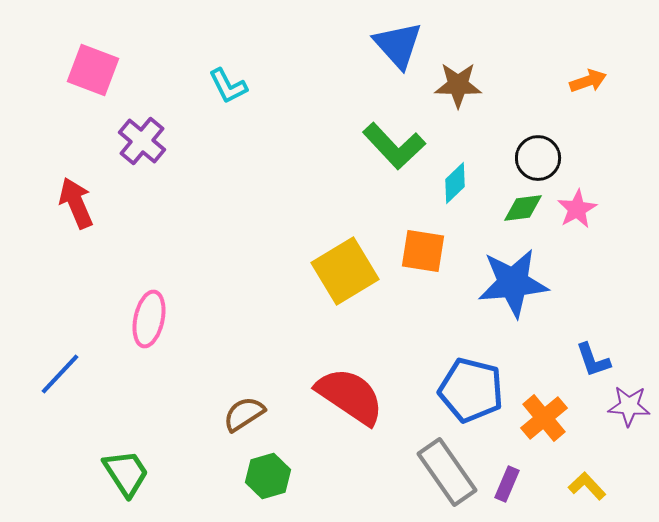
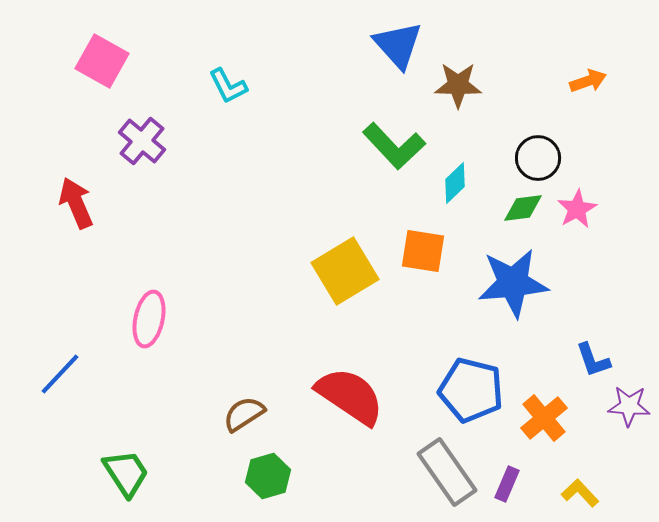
pink square: moved 9 px right, 9 px up; rotated 8 degrees clockwise
yellow L-shape: moved 7 px left, 7 px down
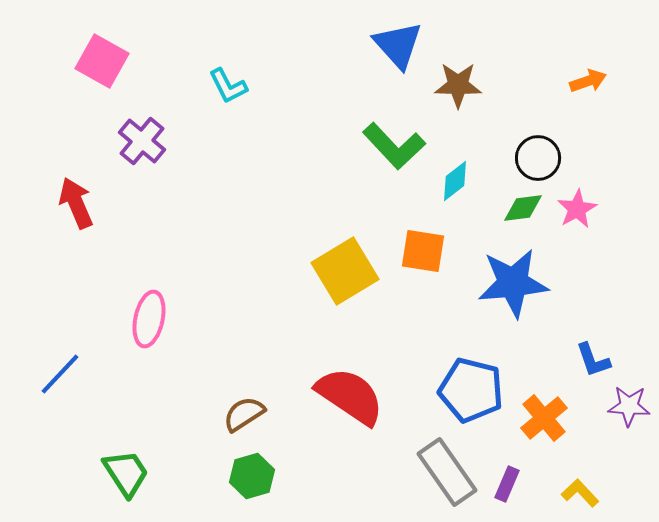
cyan diamond: moved 2 px up; rotated 6 degrees clockwise
green hexagon: moved 16 px left
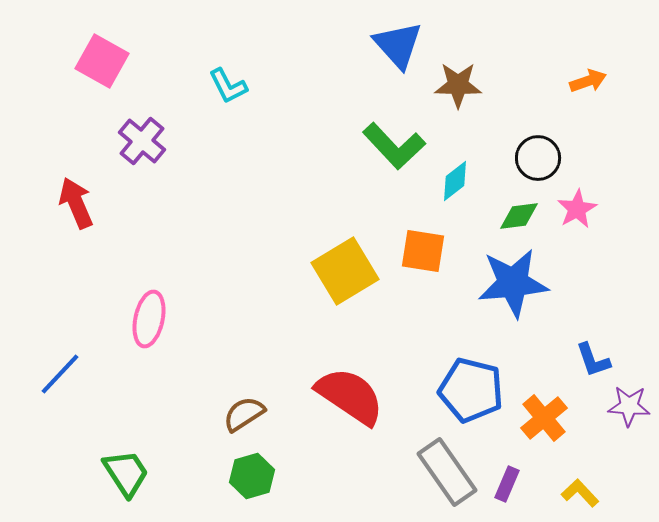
green diamond: moved 4 px left, 8 px down
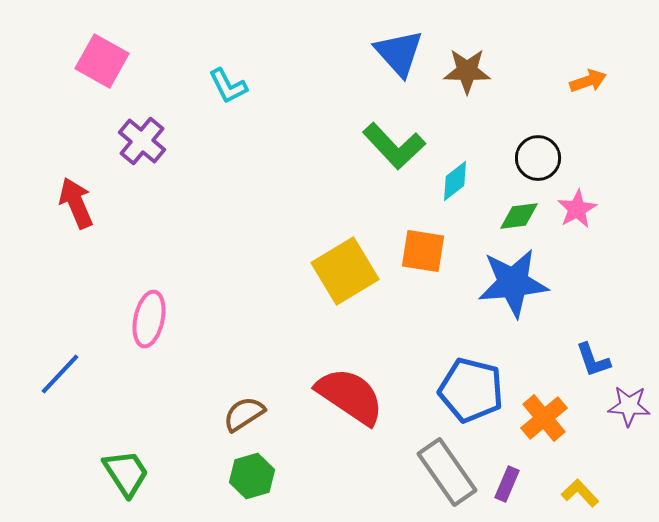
blue triangle: moved 1 px right, 8 px down
brown star: moved 9 px right, 14 px up
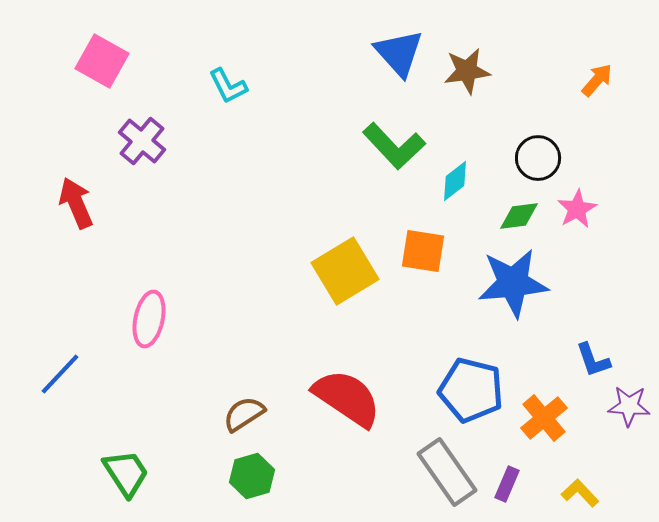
brown star: rotated 9 degrees counterclockwise
orange arrow: moved 9 px right, 1 px up; rotated 30 degrees counterclockwise
red semicircle: moved 3 px left, 2 px down
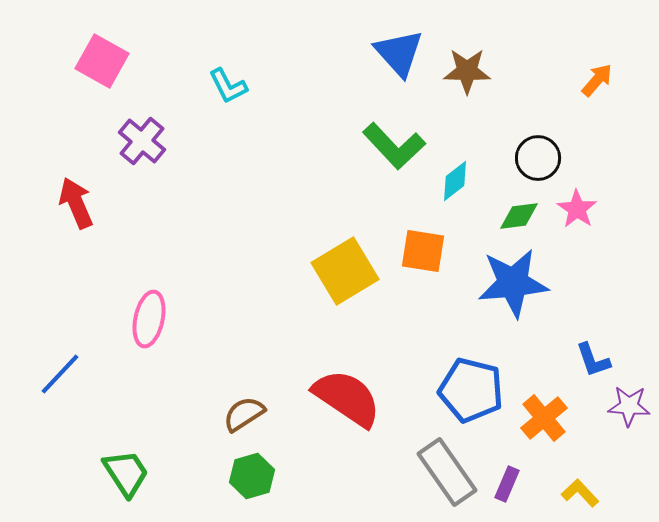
brown star: rotated 9 degrees clockwise
pink star: rotated 9 degrees counterclockwise
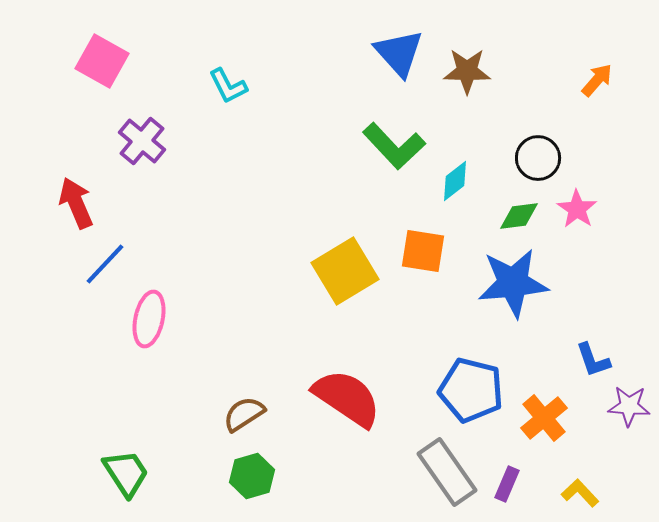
blue line: moved 45 px right, 110 px up
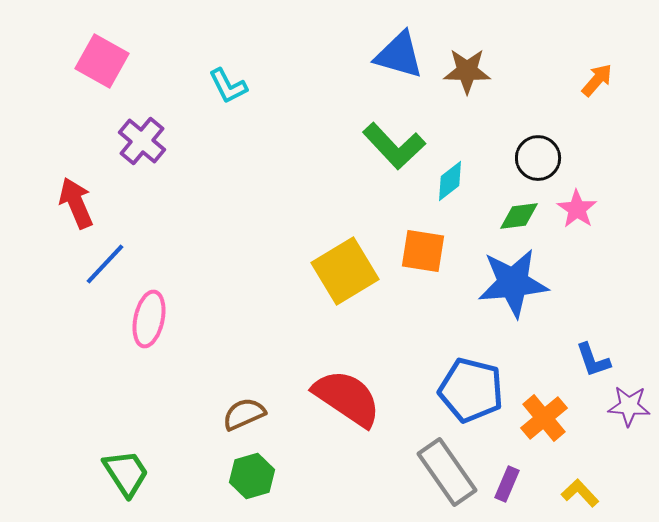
blue triangle: moved 2 px down; rotated 32 degrees counterclockwise
cyan diamond: moved 5 px left
brown semicircle: rotated 9 degrees clockwise
